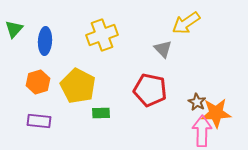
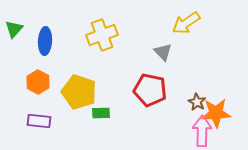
gray triangle: moved 3 px down
orange hexagon: rotated 15 degrees counterclockwise
yellow pentagon: moved 1 px right, 6 px down; rotated 8 degrees counterclockwise
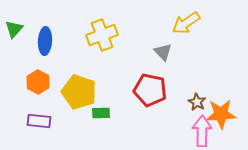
orange star: moved 5 px right, 1 px down
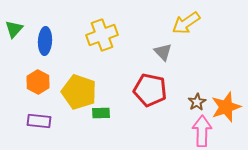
brown star: rotated 12 degrees clockwise
orange star: moved 5 px right, 7 px up; rotated 16 degrees counterclockwise
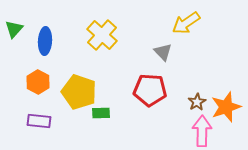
yellow cross: rotated 28 degrees counterclockwise
red pentagon: rotated 8 degrees counterclockwise
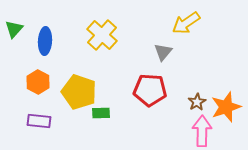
gray triangle: rotated 24 degrees clockwise
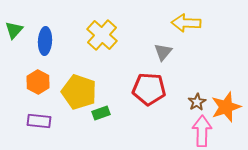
yellow arrow: rotated 36 degrees clockwise
green triangle: moved 1 px down
red pentagon: moved 1 px left, 1 px up
green rectangle: rotated 18 degrees counterclockwise
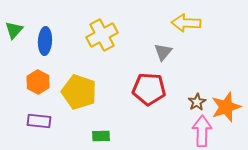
yellow cross: rotated 20 degrees clockwise
green rectangle: moved 23 px down; rotated 18 degrees clockwise
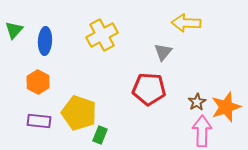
yellow pentagon: moved 21 px down
green rectangle: moved 1 px left, 1 px up; rotated 66 degrees counterclockwise
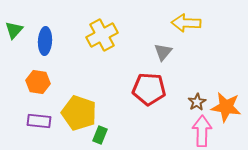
orange hexagon: rotated 20 degrees counterclockwise
orange star: rotated 28 degrees clockwise
